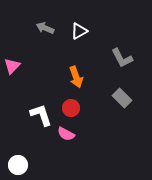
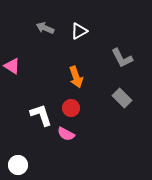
pink triangle: rotated 42 degrees counterclockwise
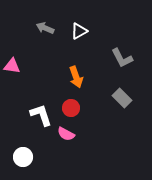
pink triangle: rotated 24 degrees counterclockwise
white circle: moved 5 px right, 8 px up
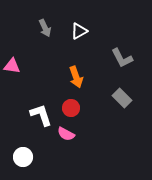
gray arrow: rotated 138 degrees counterclockwise
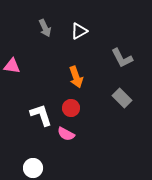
white circle: moved 10 px right, 11 px down
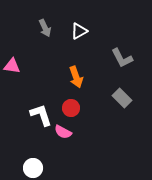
pink semicircle: moved 3 px left, 2 px up
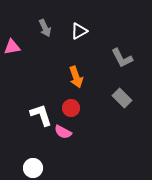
pink triangle: moved 19 px up; rotated 18 degrees counterclockwise
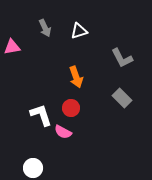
white triangle: rotated 12 degrees clockwise
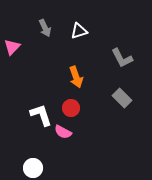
pink triangle: rotated 36 degrees counterclockwise
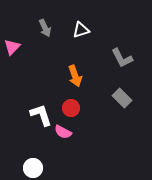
white triangle: moved 2 px right, 1 px up
orange arrow: moved 1 px left, 1 px up
